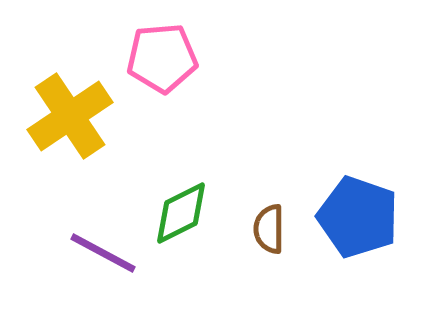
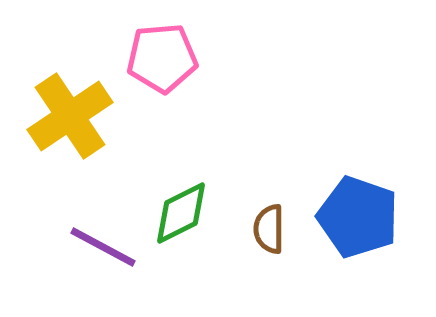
purple line: moved 6 px up
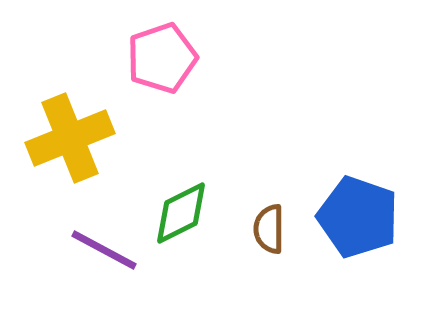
pink pentagon: rotated 14 degrees counterclockwise
yellow cross: moved 22 px down; rotated 12 degrees clockwise
purple line: moved 1 px right, 3 px down
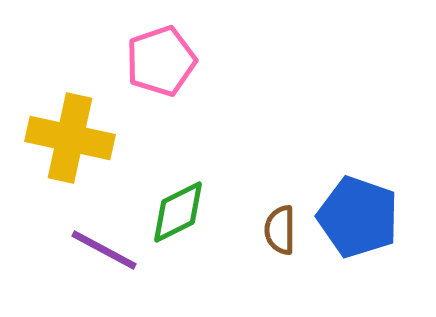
pink pentagon: moved 1 px left, 3 px down
yellow cross: rotated 34 degrees clockwise
green diamond: moved 3 px left, 1 px up
brown semicircle: moved 11 px right, 1 px down
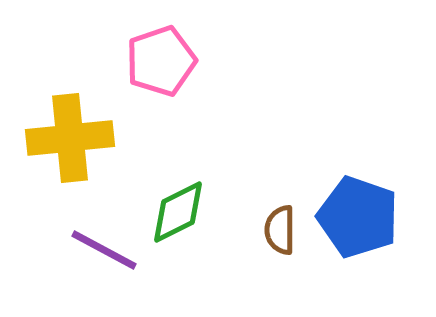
yellow cross: rotated 18 degrees counterclockwise
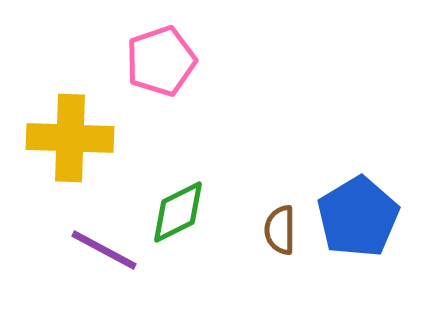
yellow cross: rotated 8 degrees clockwise
blue pentagon: rotated 22 degrees clockwise
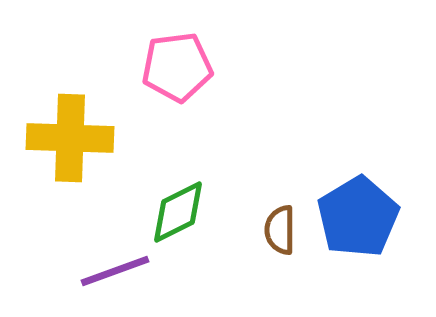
pink pentagon: moved 16 px right, 6 px down; rotated 12 degrees clockwise
purple line: moved 11 px right, 21 px down; rotated 48 degrees counterclockwise
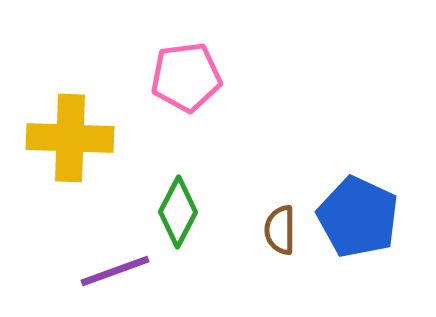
pink pentagon: moved 9 px right, 10 px down
green diamond: rotated 36 degrees counterclockwise
blue pentagon: rotated 16 degrees counterclockwise
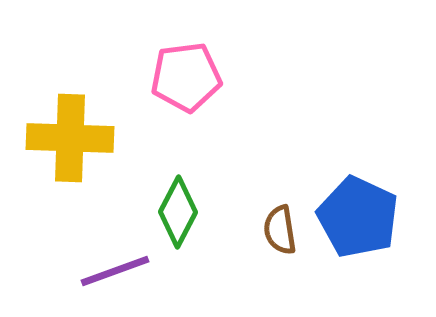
brown semicircle: rotated 9 degrees counterclockwise
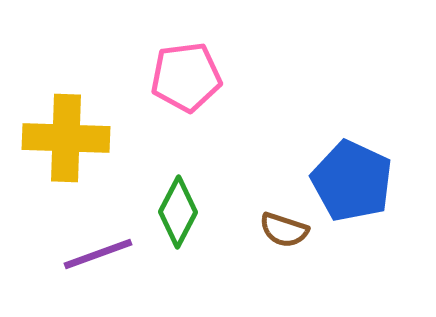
yellow cross: moved 4 px left
blue pentagon: moved 6 px left, 36 px up
brown semicircle: moved 4 px right; rotated 63 degrees counterclockwise
purple line: moved 17 px left, 17 px up
